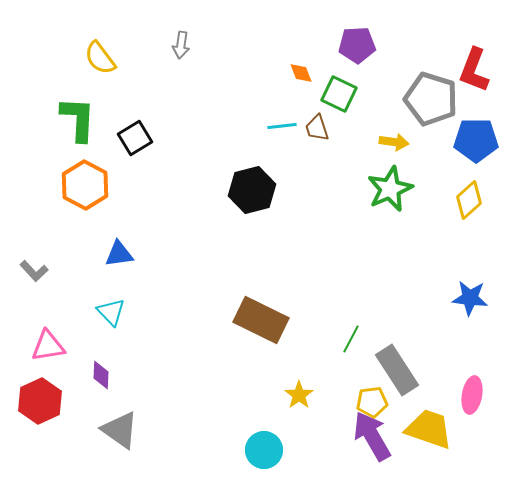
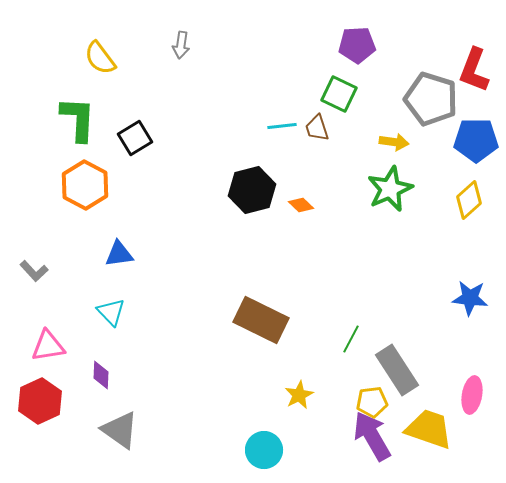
orange diamond: moved 132 px down; rotated 25 degrees counterclockwise
yellow star: rotated 8 degrees clockwise
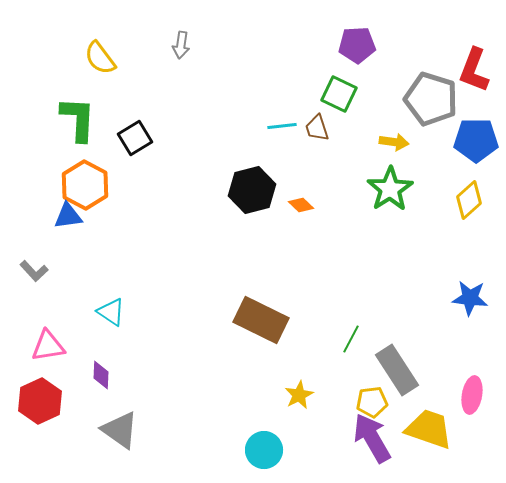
green star: rotated 9 degrees counterclockwise
blue triangle: moved 51 px left, 38 px up
cyan triangle: rotated 12 degrees counterclockwise
purple arrow: moved 2 px down
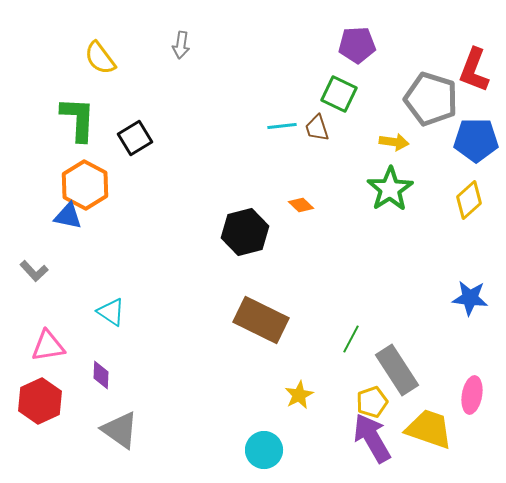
black hexagon: moved 7 px left, 42 px down
blue triangle: rotated 20 degrees clockwise
yellow pentagon: rotated 12 degrees counterclockwise
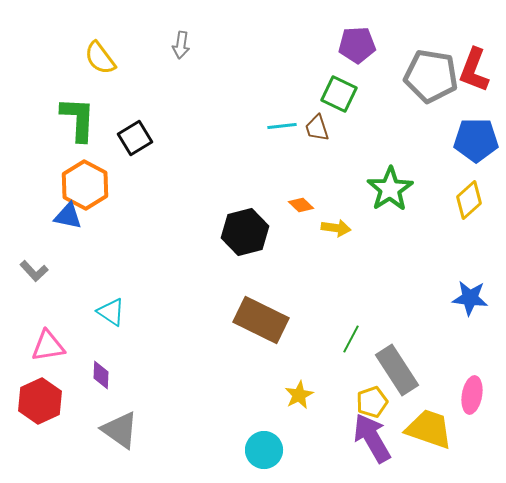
gray pentagon: moved 23 px up; rotated 8 degrees counterclockwise
yellow arrow: moved 58 px left, 86 px down
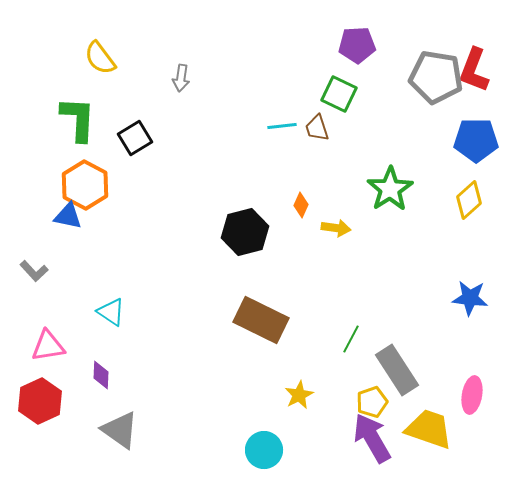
gray arrow: moved 33 px down
gray pentagon: moved 5 px right, 1 px down
orange diamond: rotated 70 degrees clockwise
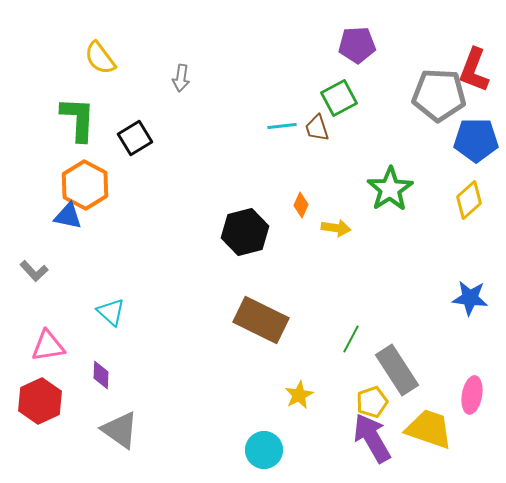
gray pentagon: moved 3 px right, 18 px down; rotated 6 degrees counterclockwise
green square: moved 4 px down; rotated 36 degrees clockwise
cyan triangle: rotated 8 degrees clockwise
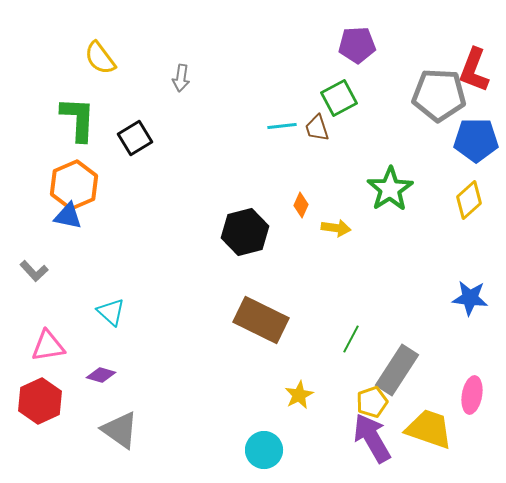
orange hexagon: moved 11 px left; rotated 9 degrees clockwise
gray rectangle: rotated 66 degrees clockwise
purple diamond: rotated 76 degrees counterclockwise
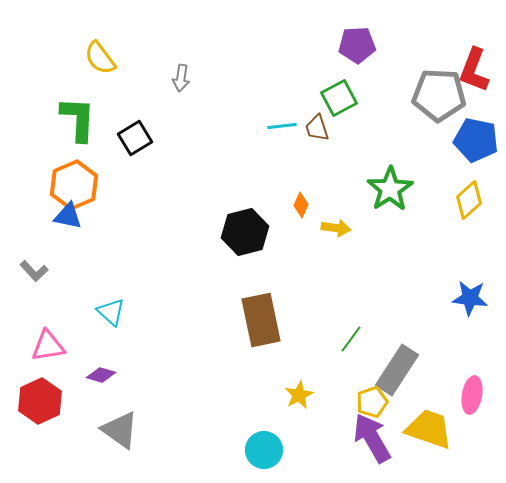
blue pentagon: rotated 12 degrees clockwise
brown rectangle: rotated 52 degrees clockwise
green line: rotated 8 degrees clockwise
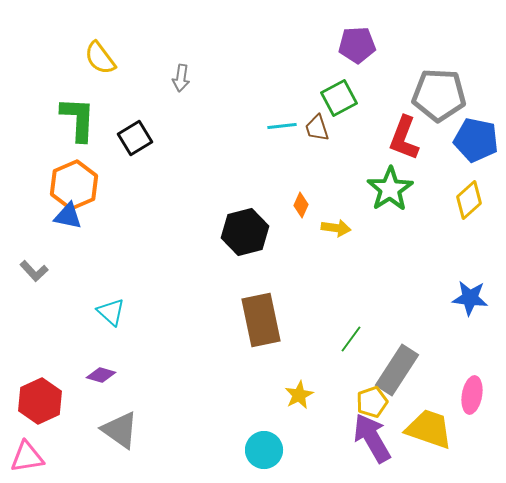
red L-shape: moved 70 px left, 68 px down
pink triangle: moved 21 px left, 111 px down
